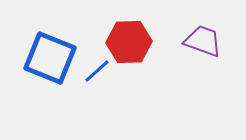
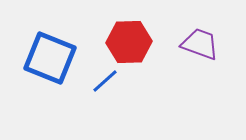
purple trapezoid: moved 3 px left, 3 px down
blue line: moved 8 px right, 10 px down
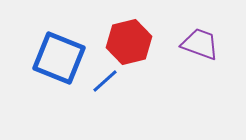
red hexagon: rotated 12 degrees counterclockwise
blue square: moved 9 px right
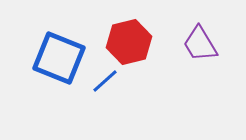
purple trapezoid: rotated 141 degrees counterclockwise
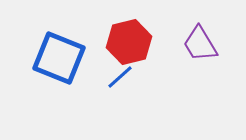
blue line: moved 15 px right, 4 px up
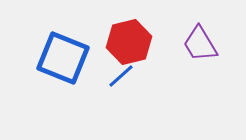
blue square: moved 4 px right
blue line: moved 1 px right, 1 px up
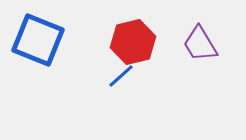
red hexagon: moved 4 px right
blue square: moved 25 px left, 18 px up
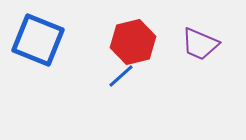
purple trapezoid: rotated 36 degrees counterclockwise
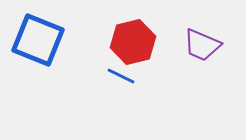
purple trapezoid: moved 2 px right, 1 px down
blue line: rotated 68 degrees clockwise
